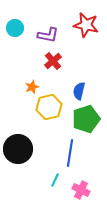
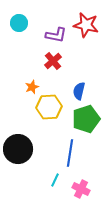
cyan circle: moved 4 px right, 5 px up
purple L-shape: moved 8 px right
yellow hexagon: rotated 10 degrees clockwise
pink cross: moved 1 px up
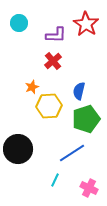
red star: moved 1 px up; rotated 20 degrees clockwise
purple L-shape: rotated 10 degrees counterclockwise
yellow hexagon: moved 1 px up
blue line: moved 2 px right; rotated 48 degrees clockwise
pink cross: moved 8 px right, 1 px up
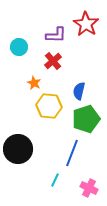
cyan circle: moved 24 px down
orange star: moved 2 px right, 4 px up; rotated 24 degrees counterclockwise
yellow hexagon: rotated 10 degrees clockwise
blue line: rotated 36 degrees counterclockwise
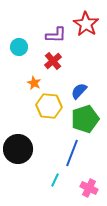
blue semicircle: rotated 30 degrees clockwise
green pentagon: moved 1 px left
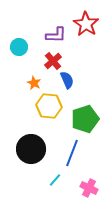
blue semicircle: moved 12 px left, 11 px up; rotated 114 degrees clockwise
black circle: moved 13 px right
cyan line: rotated 16 degrees clockwise
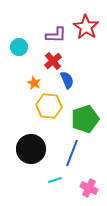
red star: moved 3 px down
cyan line: rotated 32 degrees clockwise
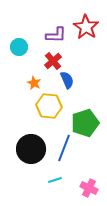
green pentagon: moved 4 px down
blue line: moved 8 px left, 5 px up
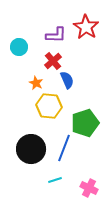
orange star: moved 2 px right
